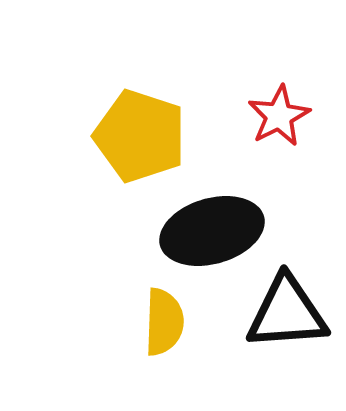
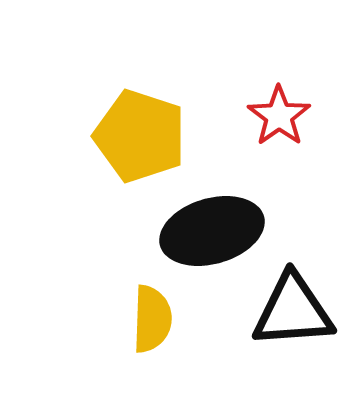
red star: rotated 8 degrees counterclockwise
black triangle: moved 6 px right, 2 px up
yellow semicircle: moved 12 px left, 3 px up
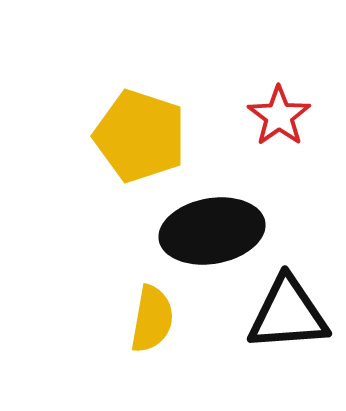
black ellipse: rotated 6 degrees clockwise
black triangle: moved 5 px left, 3 px down
yellow semicircle: rotated 8 degrees clockwise
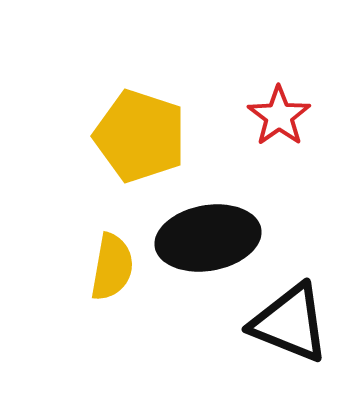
black ellipse: moved 4 px left, 7 px down
black triangle: moved 2 px right, 9 px down; rotated 26 degrees clockwise
yellow semicircle: moved 40 px left, 52 px up
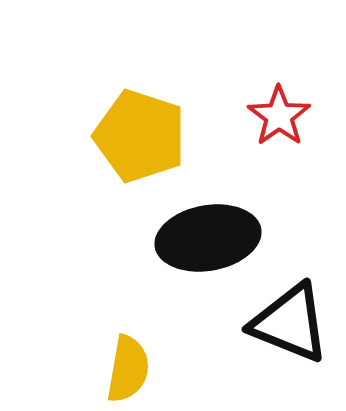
yellow semicircle: moved 16 px right, 102 px down
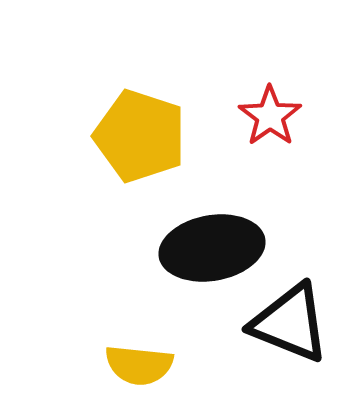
red star: moved 9 px left
black ellipse: moved 4 px right, 10 px down
yellow semicircle: moved 11 px right, 4 px up; rotated 86 degrees clockwise
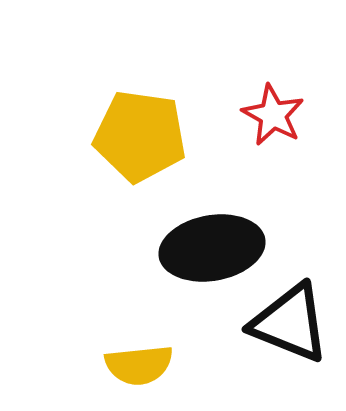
red star: moved 3 px right, 1 px up; rotated 8 degrees counterclockwise
yellow pentagon: rotated 10 degrees counterclockwise
yellow semicircle: rotated 12 degrees counterclockwise
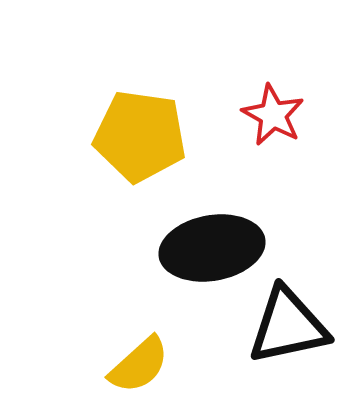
black triangle: moved 2 px left, 3 px down; rotated 34 degrees counterclockwise
yellow semicircle: rotated 36 degrees counterclockwise
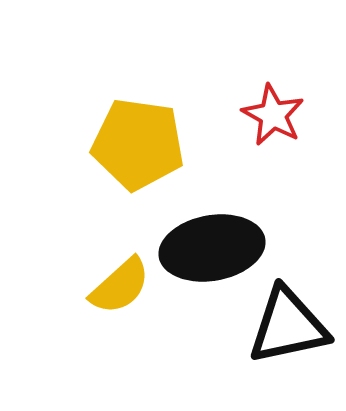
yellow pentagon: moved 2 px left, 8 px down
yellow semicircle: moved 19 px left, 79 px up
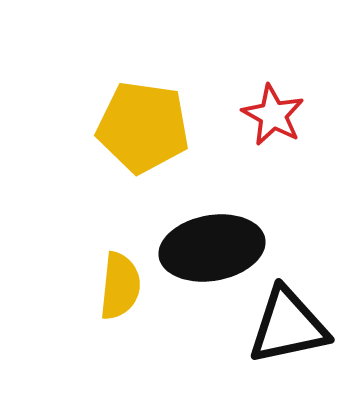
yellow pentagon: moved 5 px right, 17 px up
yellow semicircle: rotated 42 degrees counterclockwise
